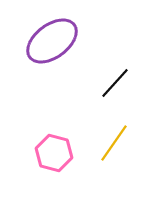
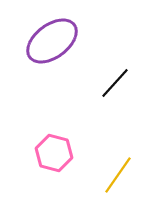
yellow line: moved 4 px right, 32 px down
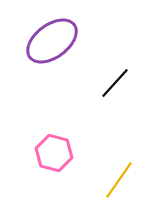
yellow line: moved 1 px right, 5 px down
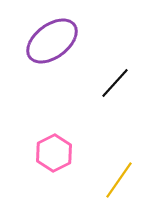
pink hexagon: rotated 18 degrees clockwise
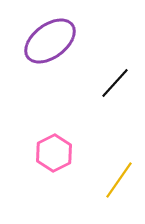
purple ellipse: moved 2 px left
